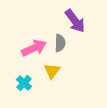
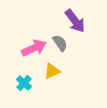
gray semicircle: rotated 36 degrees counterclockwise
yellow triangle: rotated 30 degrees clockwise
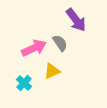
purple arrow: moved 1 px right, 1 px up
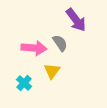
pink arrow: rotated 30 degrees clockwise
yellow triangle: rotated 30 degrees counterclockwise
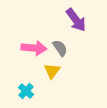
gray semicircle: moved 5 px down
cyan cross: moved 2 px right, 8 px down
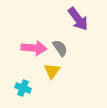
purple arrow: moved 2 px right, 1 px up
cyan cross: moved 3 px left, 3 px up; rotated 21 degrees counterclockwise
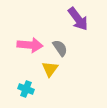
pink arrow: moved 4 px left, 3 px up
yellow triangle: moved 2 px left, 2 px up
cyan cross: moved 3 px right, 1 px down
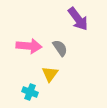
pink arrow: moved 1 px left, 1 px down
yellow triangle: moved 5 px down
cyan cross: moved 4 px right, 3 px down
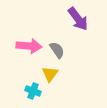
gray semicircle: moved 3 px left, 2 px down
cyan cross: moved 3 px right, 1 px up
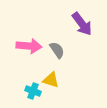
purple arrow: moved 4 px right, 5 px down
yellow triangle: moved 1 px right, 6 px down; rotated 48 degrees counterclockwise
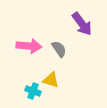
gray semicircle: moved 2 px right, 1 px up
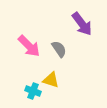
pink arrow: rotated 40 degrees clockwise
